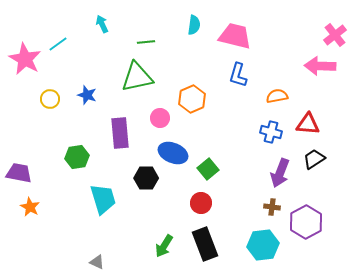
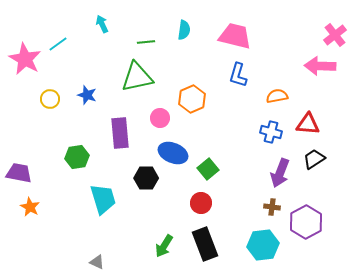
cyan semicircle: moved 10 px left, 5 px down
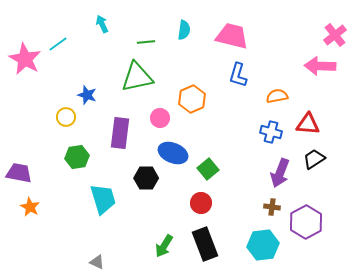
pink trapezoid: moved 3 px left
yellow circle: moved 16 px right, 18 px down
purple rectangle: rotated 12 degrees clockwise
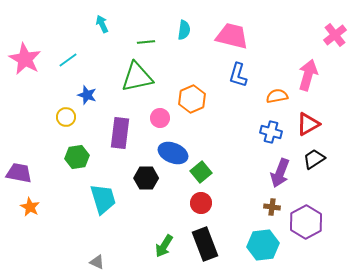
cyan line: moved 10 px right, 16 px down
pink arrow: moved 12 px left, 9 px down; rotated 104 degrees clockwise
red triangle: rotated 35 degrees counterclockwise
green square: moved 7 px left, 3 px down
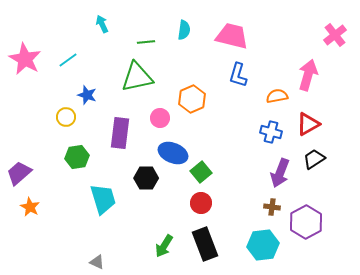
purple trapezoid: rotated 52 degrees counterclockwise
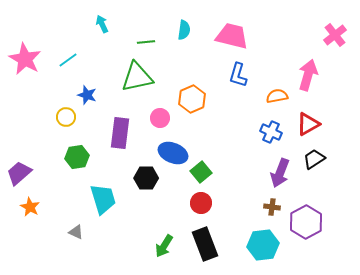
blue cross: rotated 10 degrees clockwise
gray triangle: moved 21 px left, 30 px up
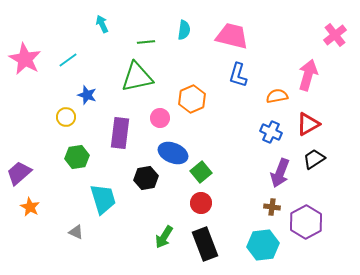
black hexagon: rotated 10 degrees counterclockwise
green arrow: moved 9 px up
